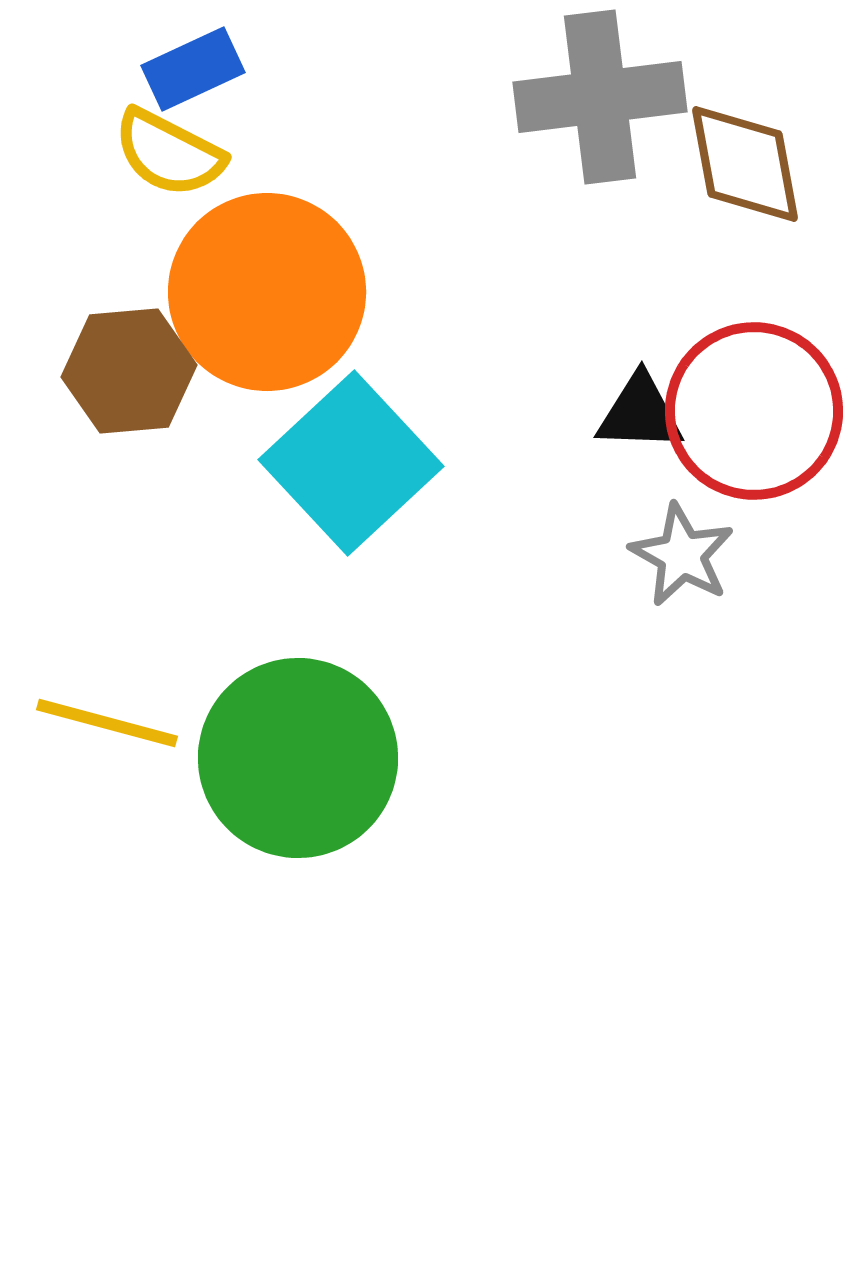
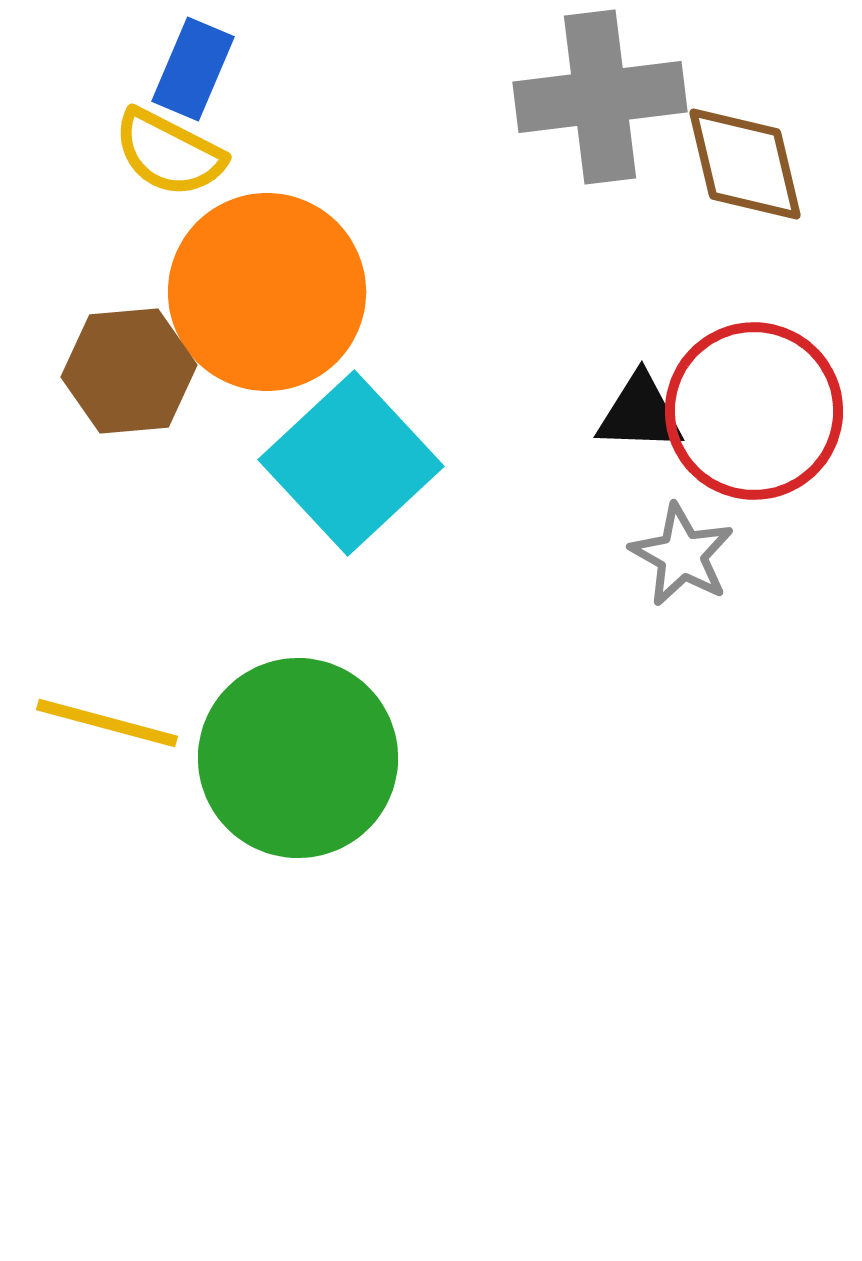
blue rectangle: rotated 42 degrees counterclockwise
brown diamond: rotated 3 degrees counterclockwise
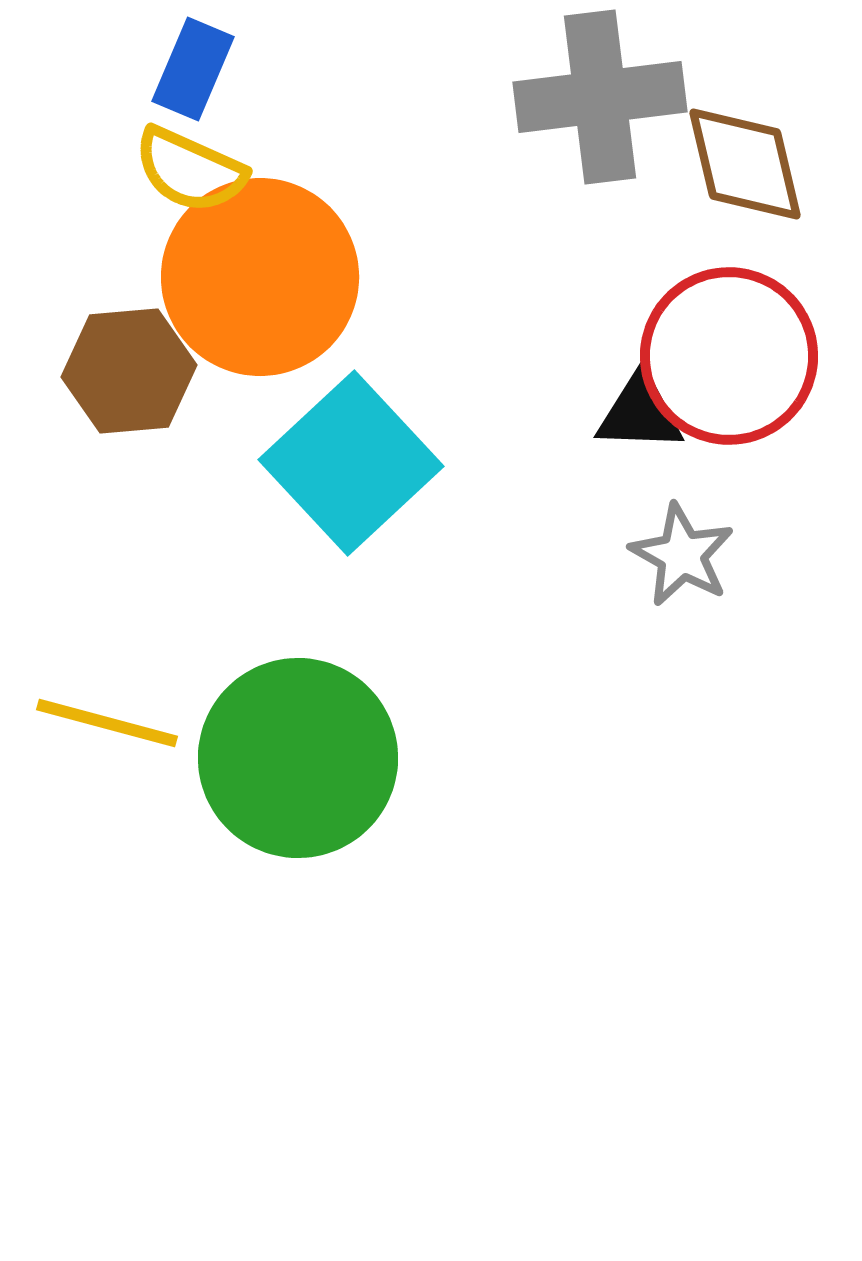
yellow semicircle: moved 21 px right, 17 px down; rotated 3 degrees counterclockwise
orange circle: moved 7 px left, 15 px up
red circle: moved 25 px left, 55 px up
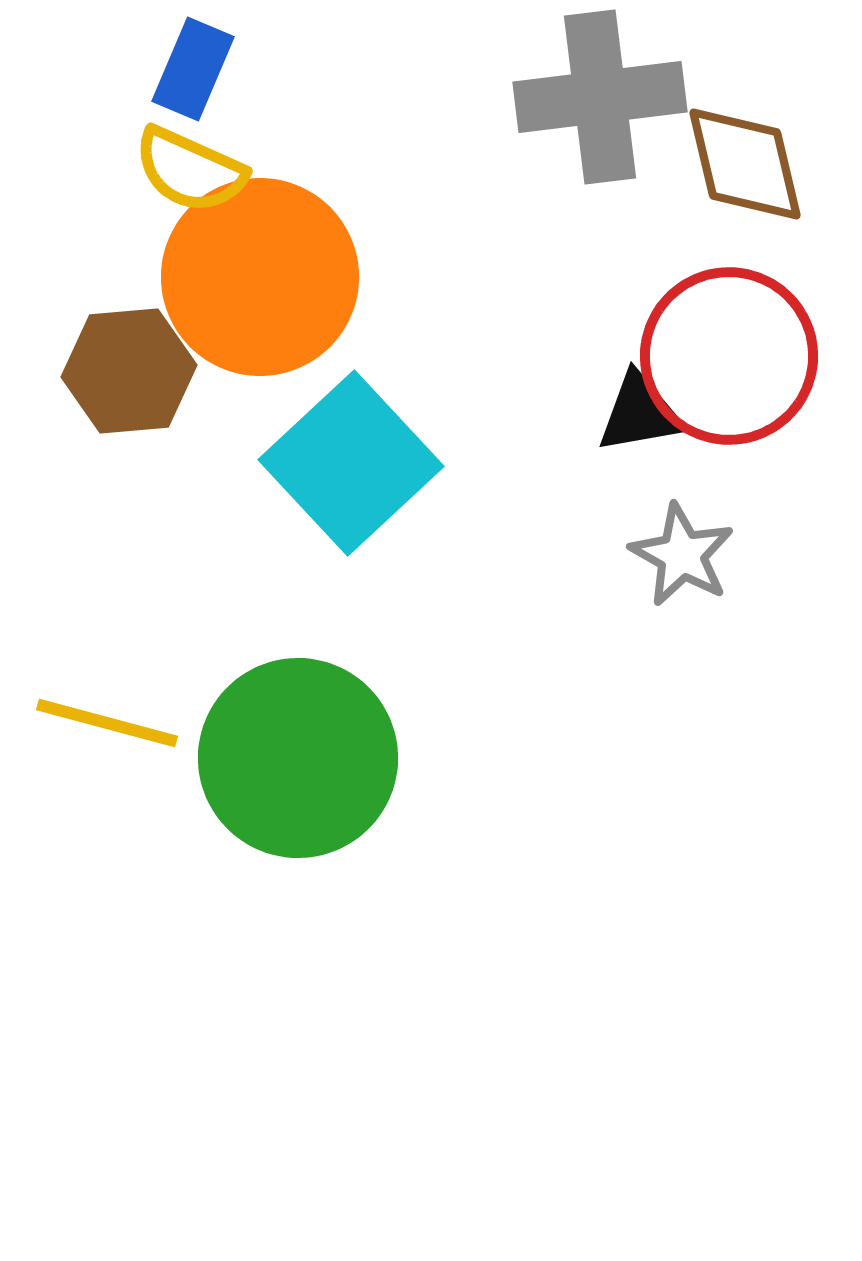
black triangle: rotated 12 degrees counterclockwise
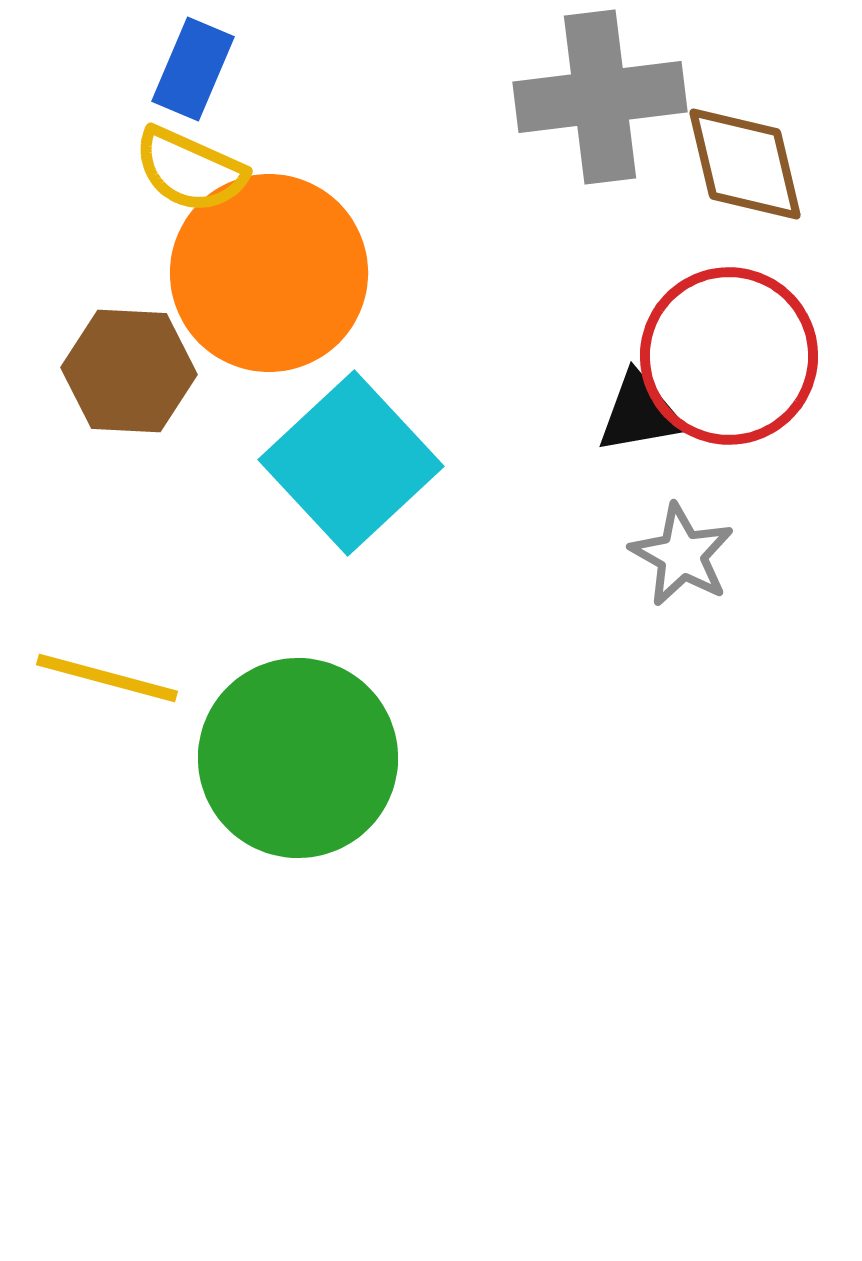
orange circle: moved 9 px right, 4 px up
brown hexagon: rotated 8 degrees clockwise
yellow line: moved 45 px up
